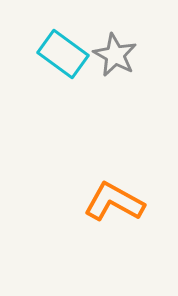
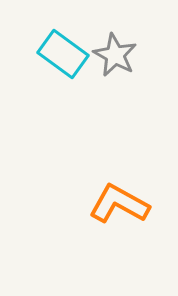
orange L-shape: moved 5 px right, 2 px down
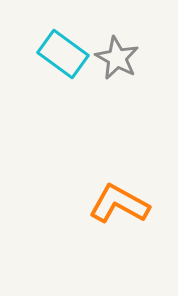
gray star: moved 2 px right, 3 px down
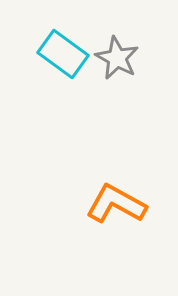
orange L-shape: moved 3 px left
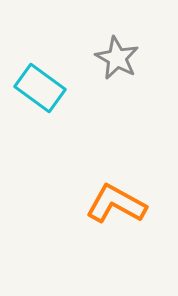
cyan rectangle: moved 23 px left, 34 px down
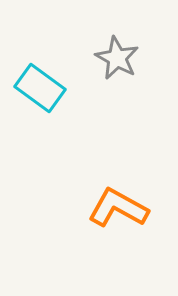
orange L-shape: moved 2 px right, 4 px down
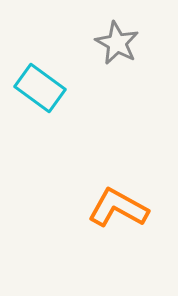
gray star: moved 15 px up
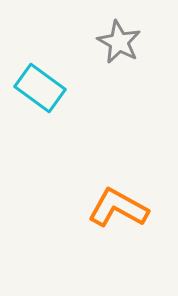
gray star: moved 2 px right, 1 px up
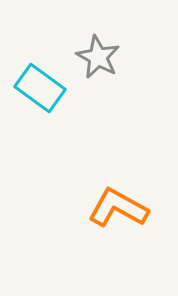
gray star: moved 21 px left, 15 px down
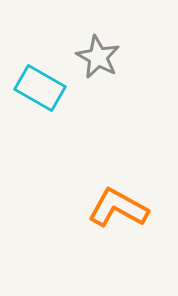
cyan rectangle: rotated 6 degrees counterclockwise
